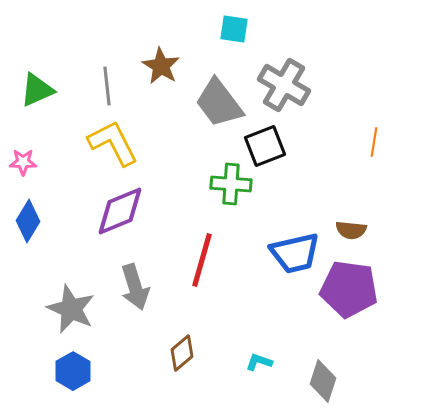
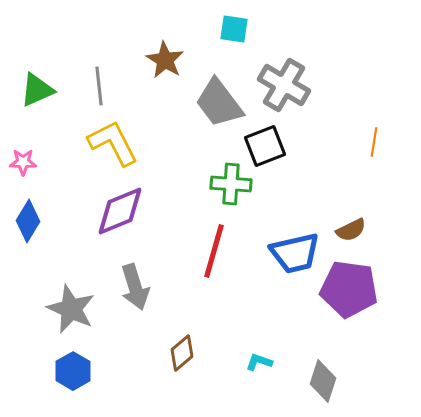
brown star: moved 4 px right, 6 px up
gray line: moved 8 px left
brown semicircle: rotated 32 degrees counterclockwise
red line: moved 12 px right, 9 px up
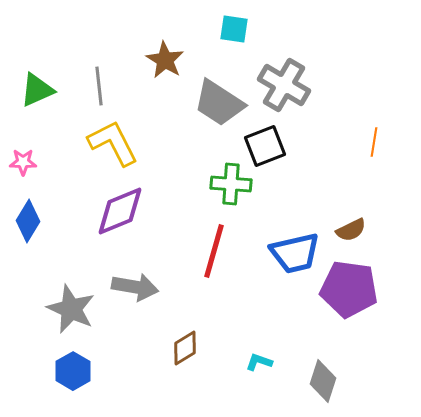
gray trapezoid: rotated 20 degrees counterclockwise
gray arrow: rotated 63 degrees counterclockwise
brown diamond: moved 3 px right, 5 px up; rotated 9 degrees clockwise
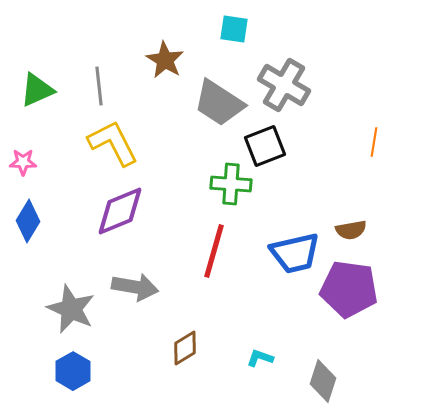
brown semicircle: rotated 16 degrees clockwise
cyan L-shape: moved 1 px right, 4 px up
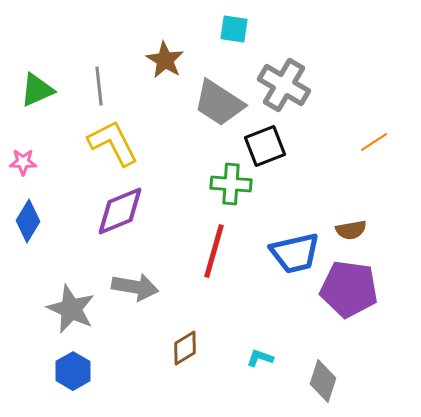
orange line: rotated 48 degrees clockwise
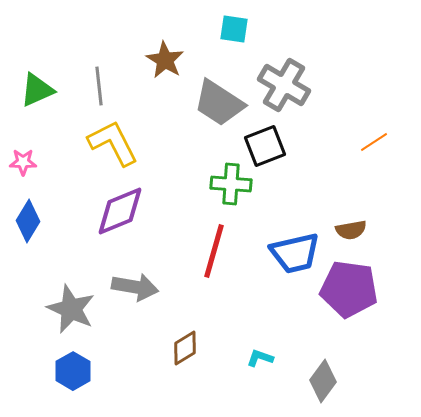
gray diamond: rotated 18 degrees clockwise
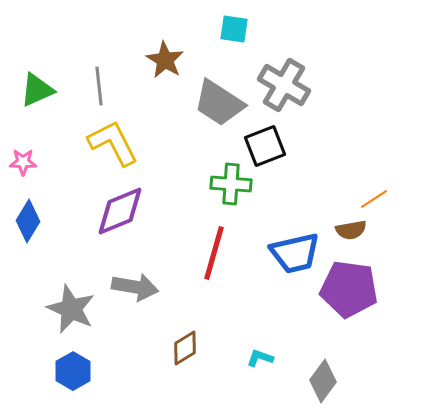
orange line: moved 57 px down
red line: moved 2 px down
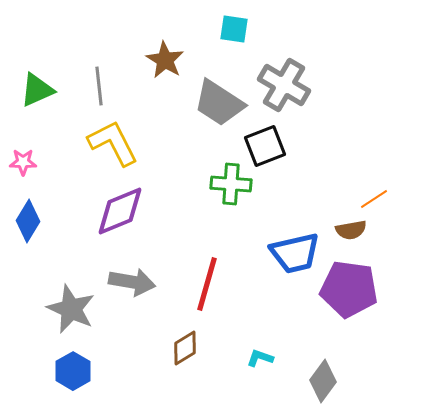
red line: moved 7 px left, 31 px down
gray arrow: moved 3 px left, 5 px up
